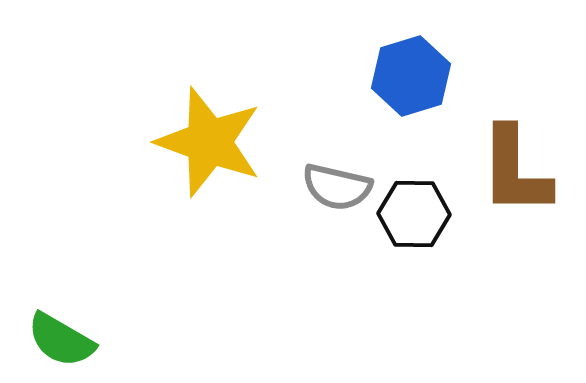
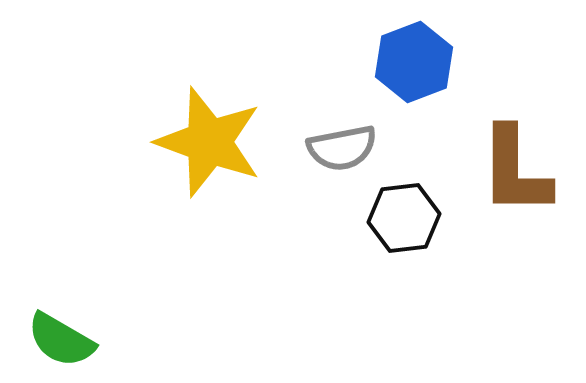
blue hexagon: moved 3 px right, 14 px up; rotated 4 degrees counterclockwise
gray semicircle: moved 5 px right, 39 px up; rotated 24 degrees counterclockwise
black hexagon: moved 10 px left, 4 px down; rotated 8 degrees counterclockwise
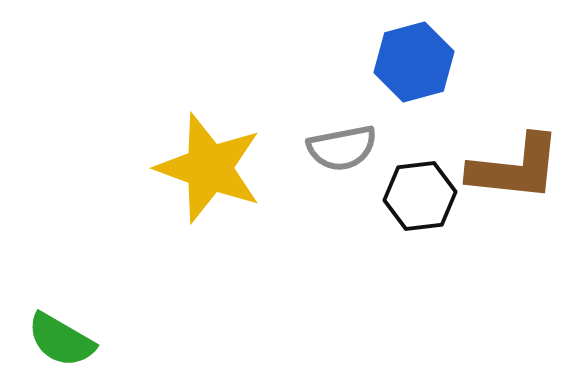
blue hexagon: rotated 6 degrees clockwise
yellow star: moved 26 px down
brown L-shape: moved 3 px up; rotated 84 degrees counterclockwise
black hexagon: moved 16 px right, 22 px up
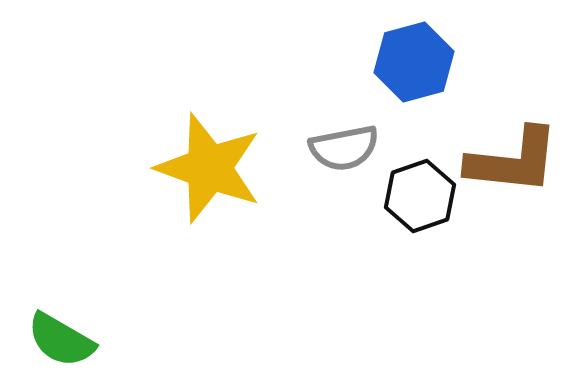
gray semicircle: moved 2 px right
brown L-shape: moved 2 px left, 7 px up
black hexagon: rotated 12 degrees counterclockwise
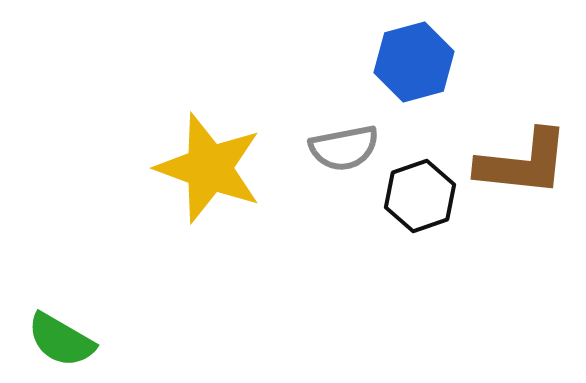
brown L-shape: moved 10 px right, 2 px down
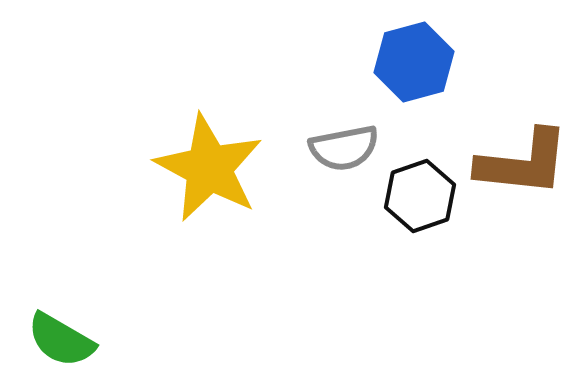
yellow star: rotated 8 degrees clockwise
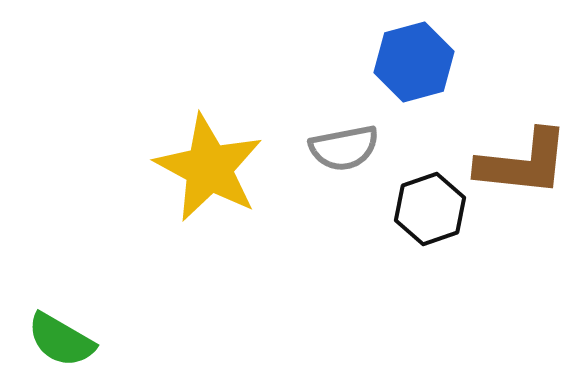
black hexagon: moved 10 px right, 13 px down
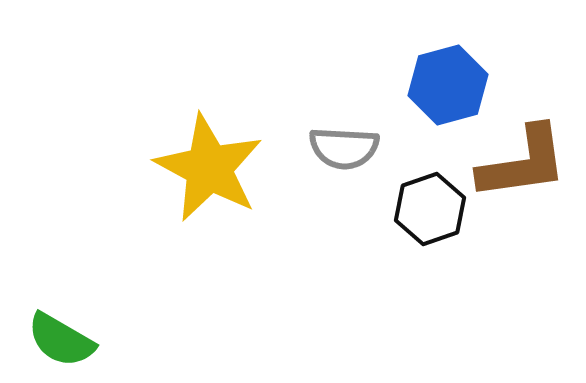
blue hexagon: moved 34 px right, 23 px down
gray semicircle: rotated 14 degrees clockwise
brown L-shape: rotated 14 degrees counterclockwise
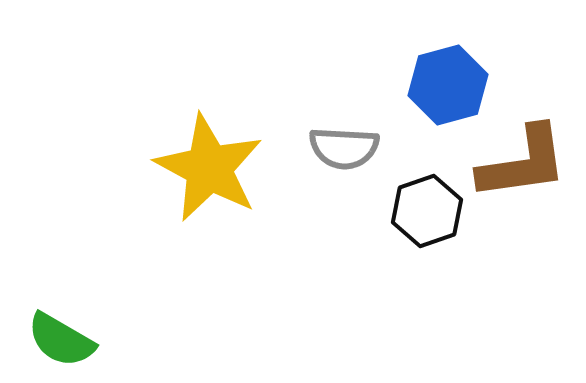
black hexagon: moved 3 px left, 2 px down
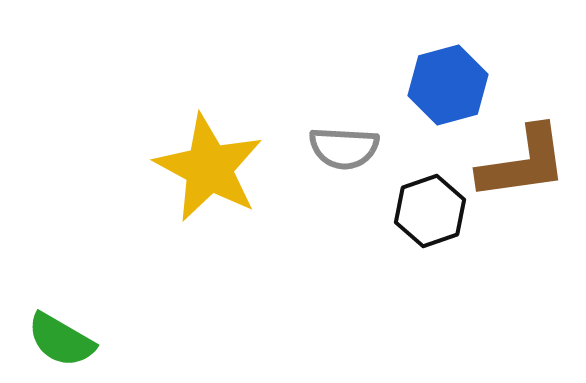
black hexagon: moved 3 px right
